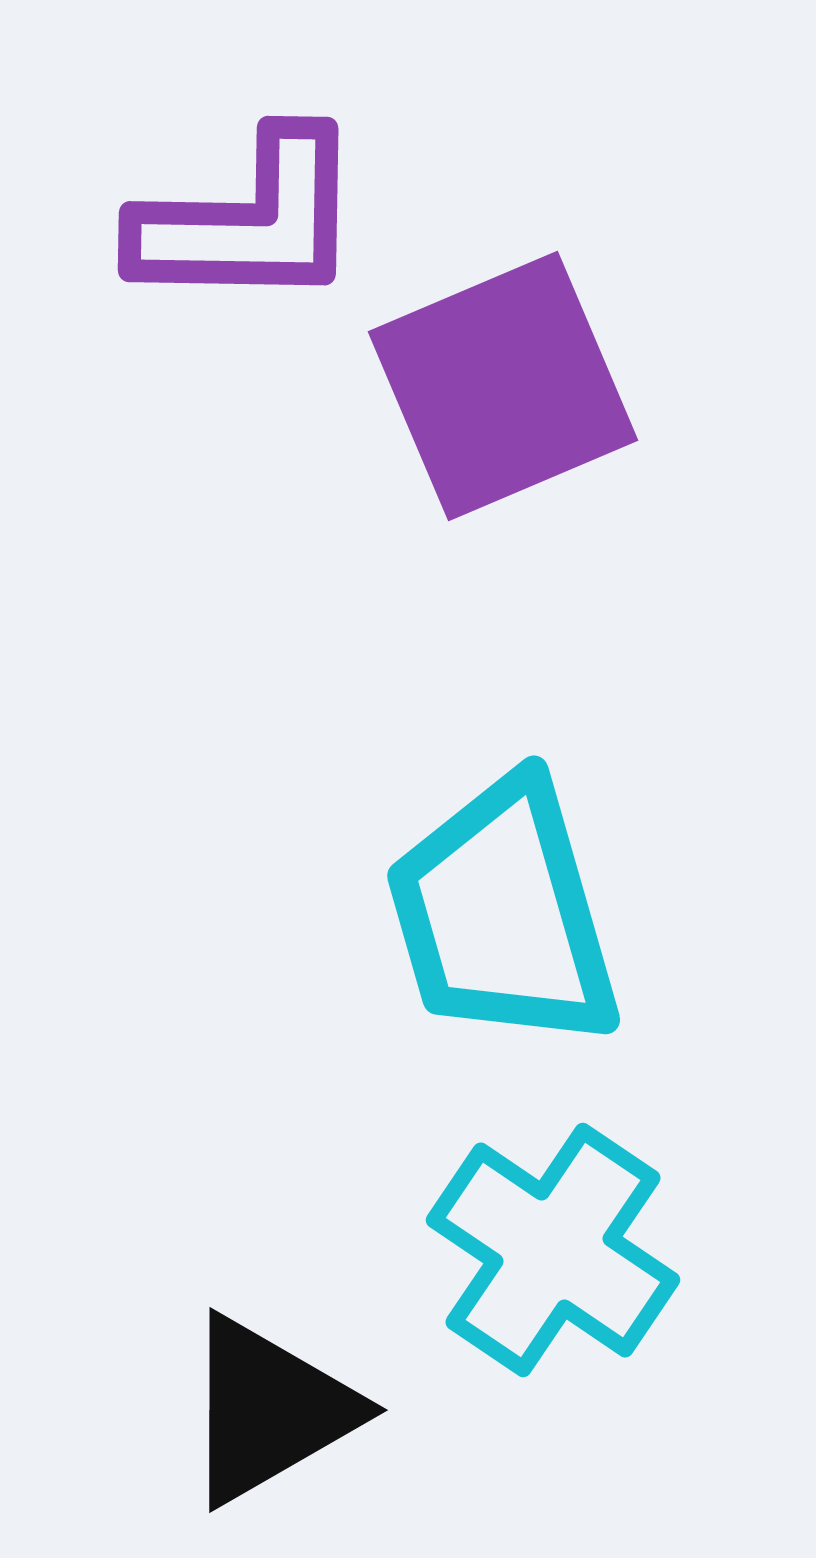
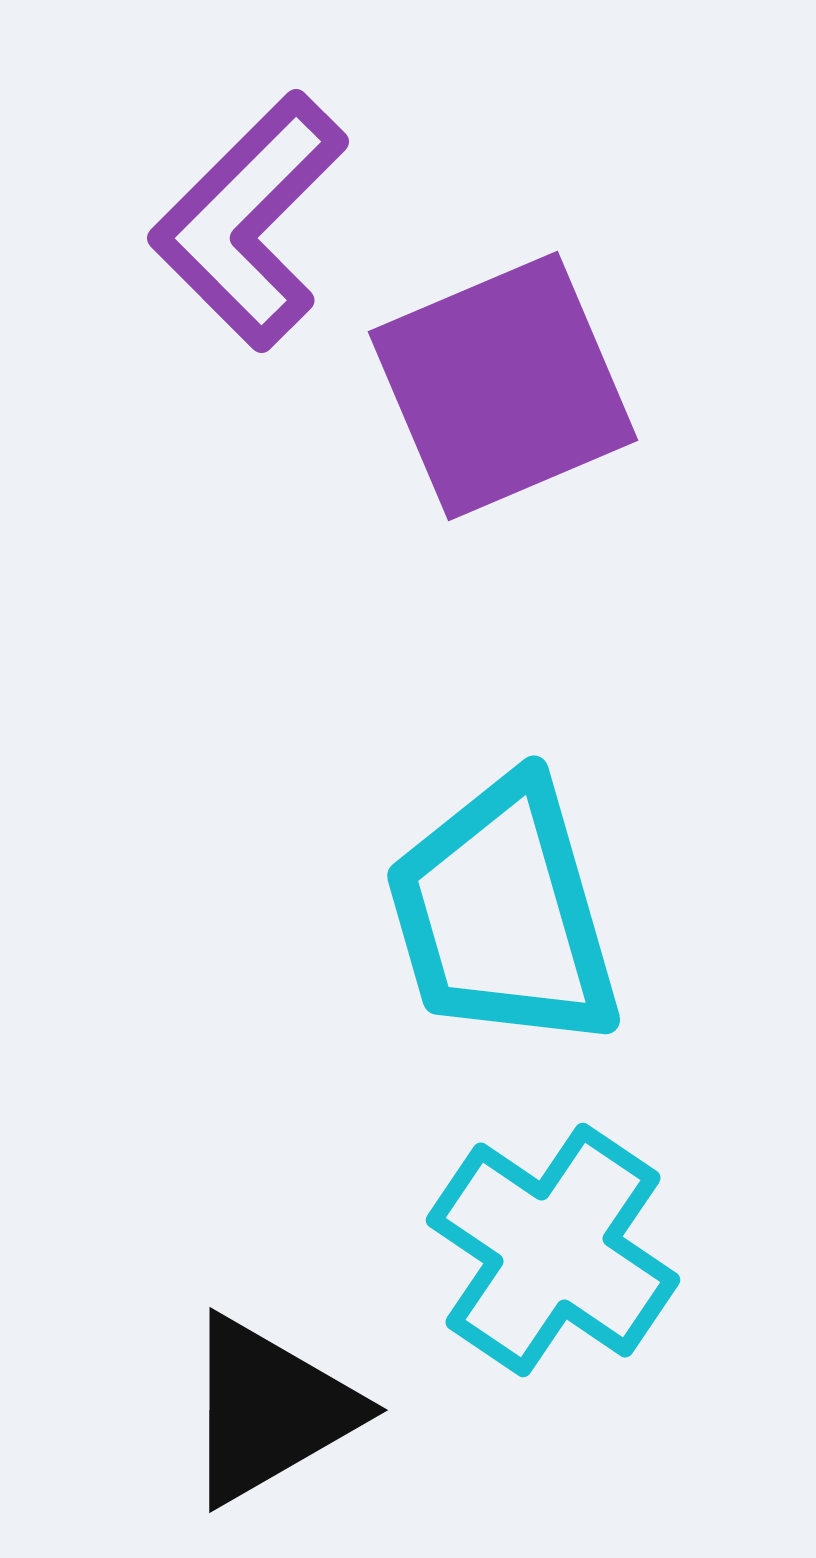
purple L-shape: rotated 134 degrees clockwise
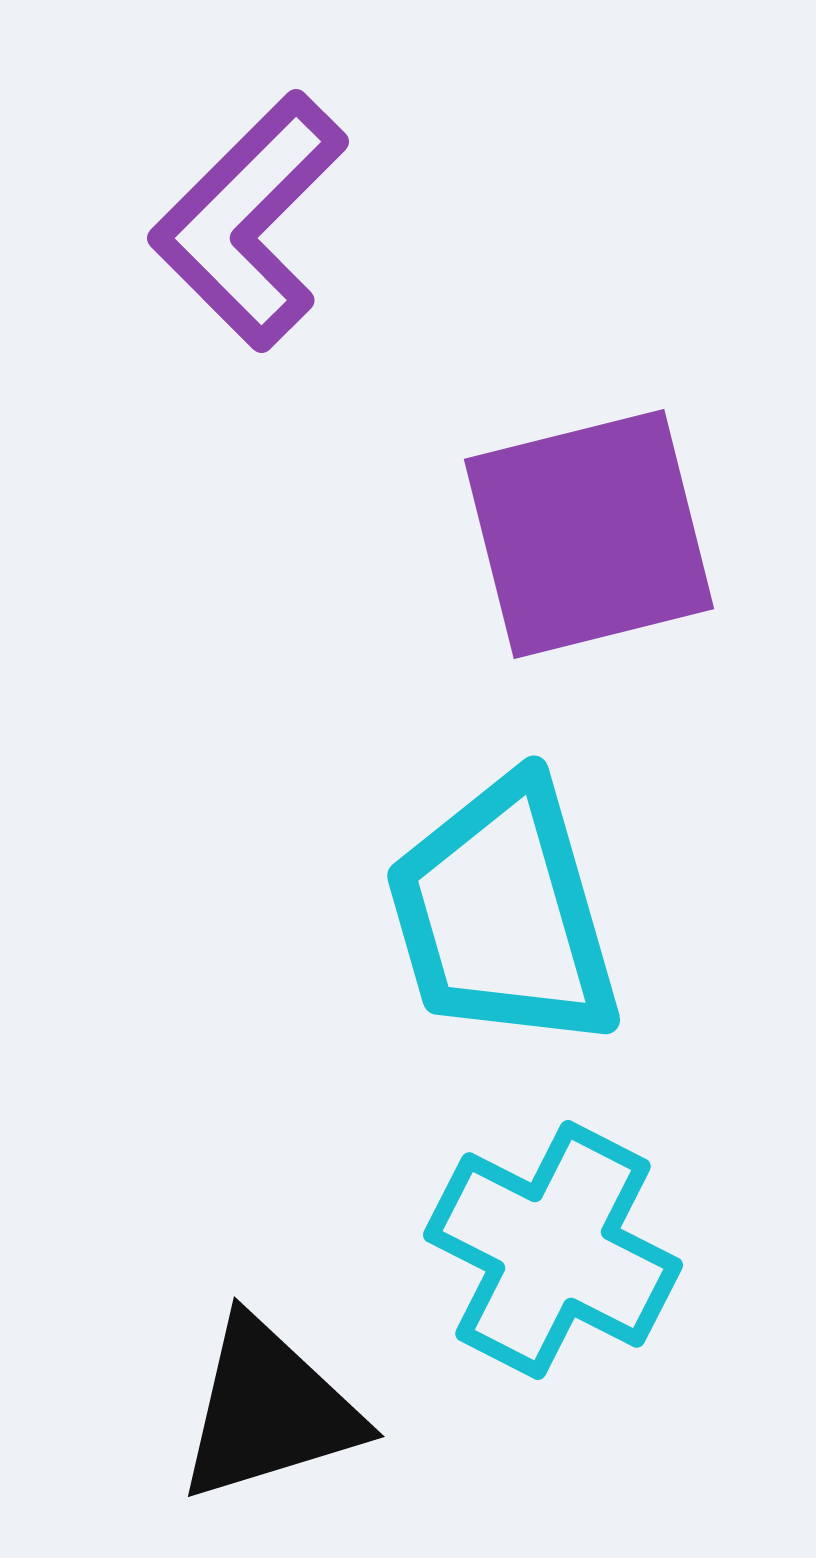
purple square: moved 86 px right, 148 px down; rotated 9 degrees clockwise
cyan cross: rotated 7 degrees counterclockwise
black triangle: rotated 13 degrees clockwise
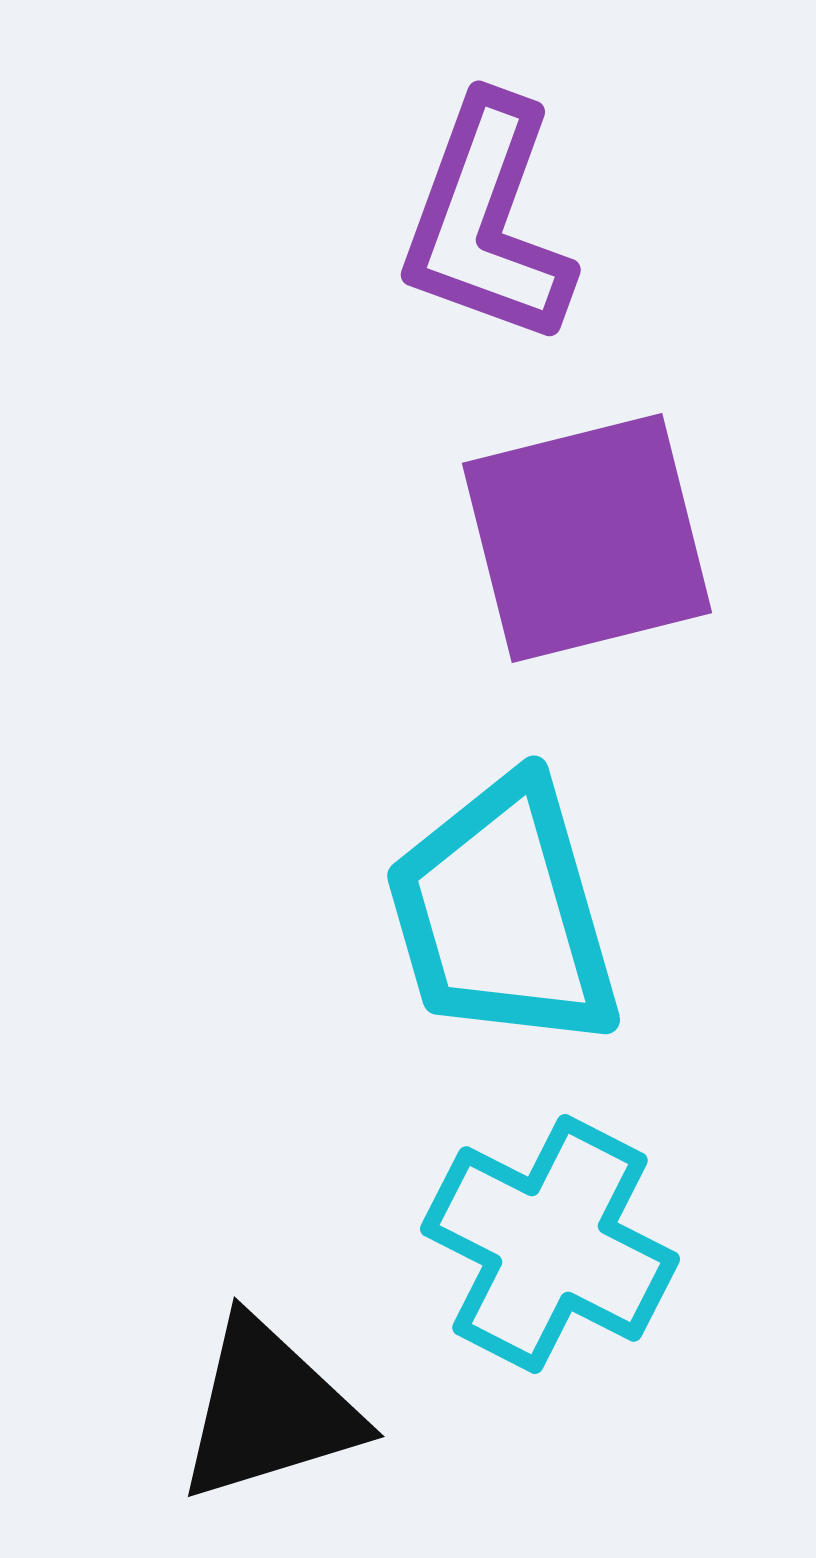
purple L-shape: moved 238 px right; rotated 25 degrees counterclockwise
purple square: moved 2 px left, 4 px down
cyan cross: moved 3 px left, 6 px up
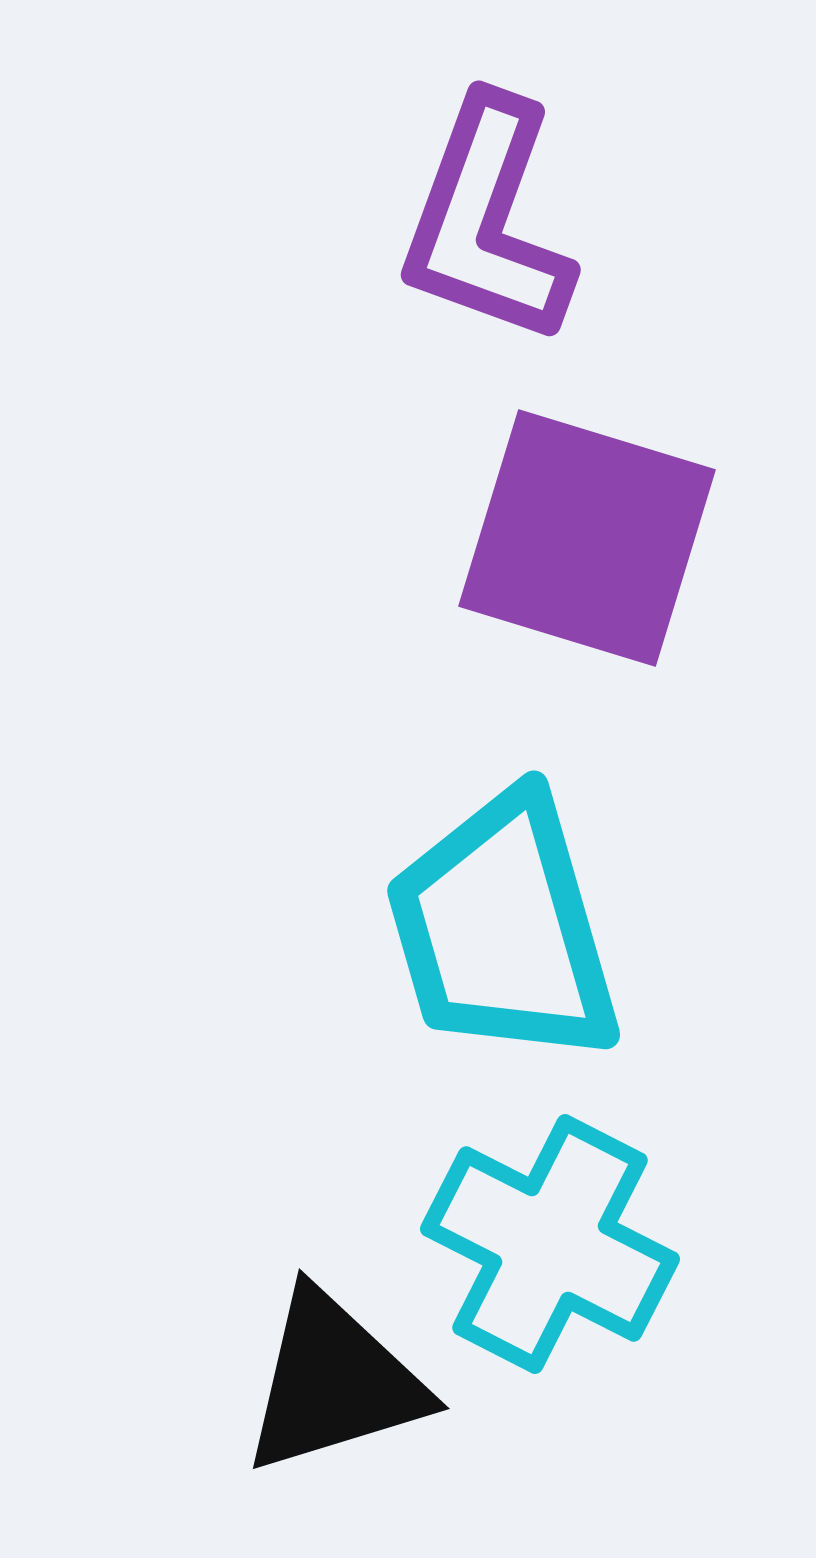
purple square: rotated 31 degrees clockwise
cyan trapezoid: moved 15 px down
black triangle: moved 65 px right, 28 px up
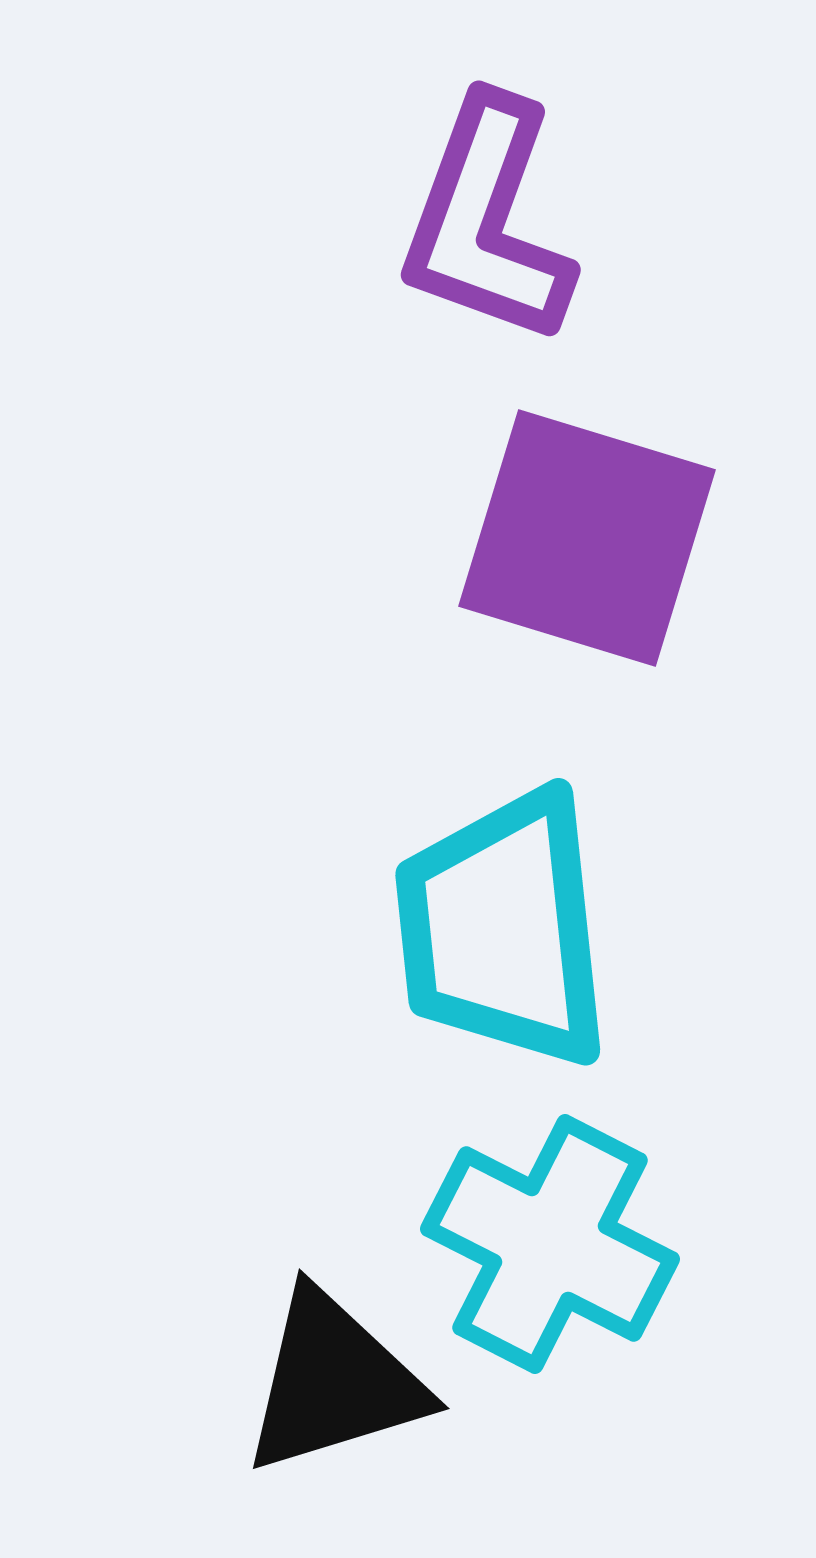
cyan trapezoid: rotated 10 degrees clockwise
